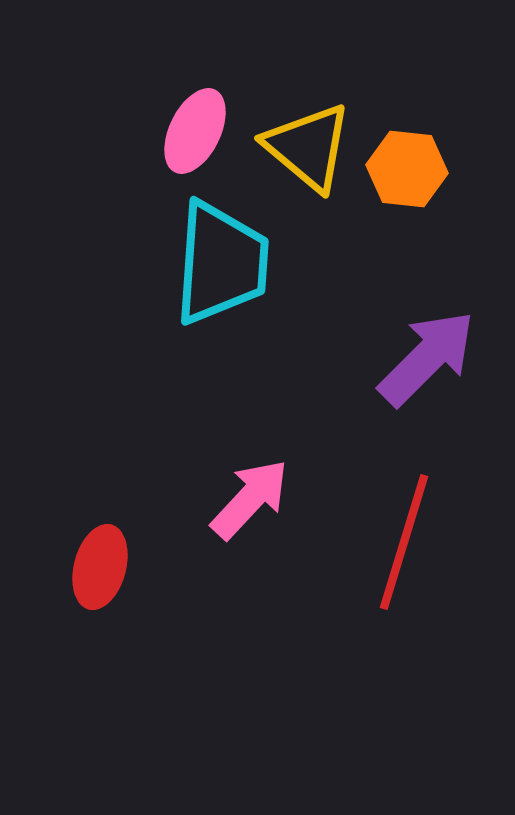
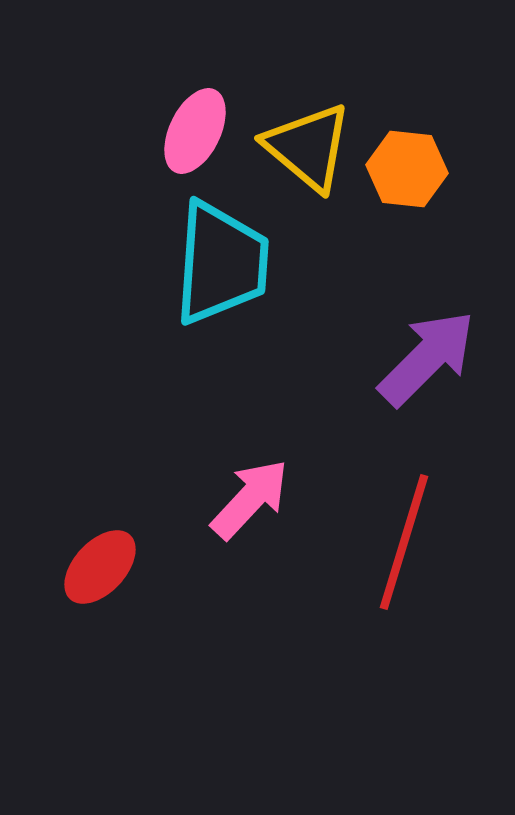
red ellipse: rotated 28 degrees clockwise
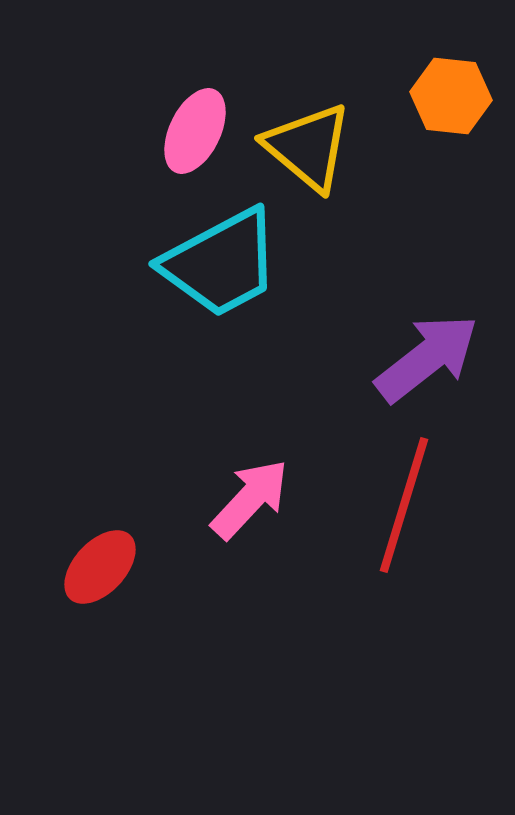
orange hexagon: moved 44 px right, 73 px up
cyan trapezoid: rotated 58 degrees clockwise
purple arrow: rotated 7 degrees clockwise
red line: moved 37 px up
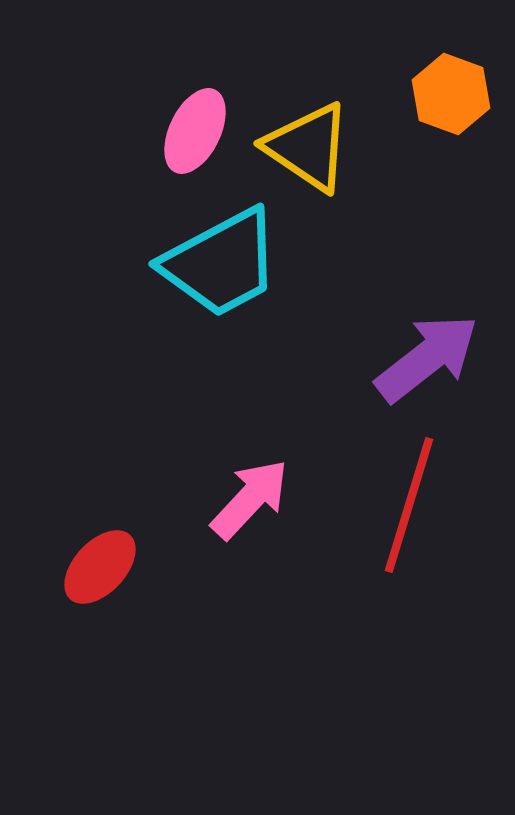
orange hexagon: moved 2 px up; rotated 14 degrees clockwise
yellow triangle: rotated 6 degrees counterclockwise
red line: moved 5 px right
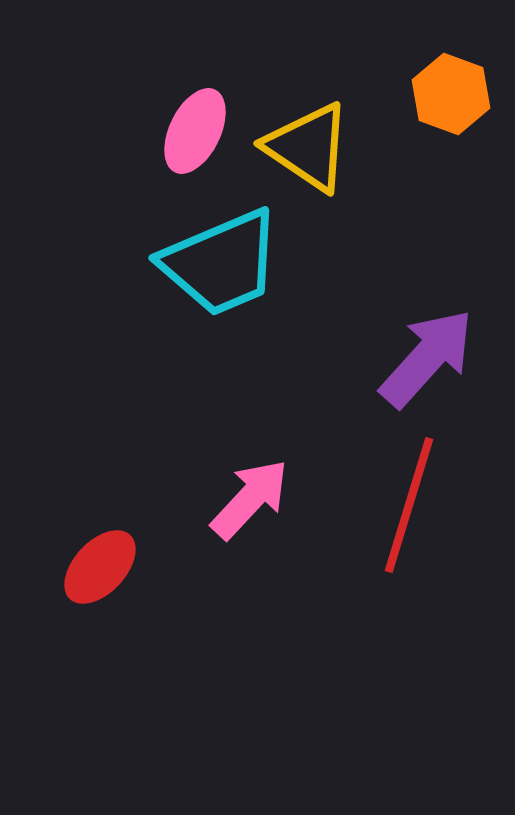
cyan trapezoid: rotated 5 degrees clockwise
purple arrow: rotated 10 degrees counterclockwise
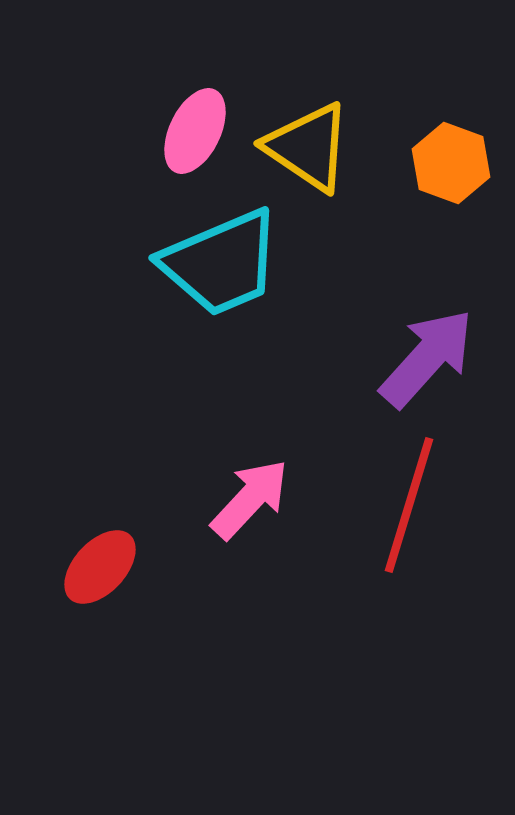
orange hexagon: moved 69 px down
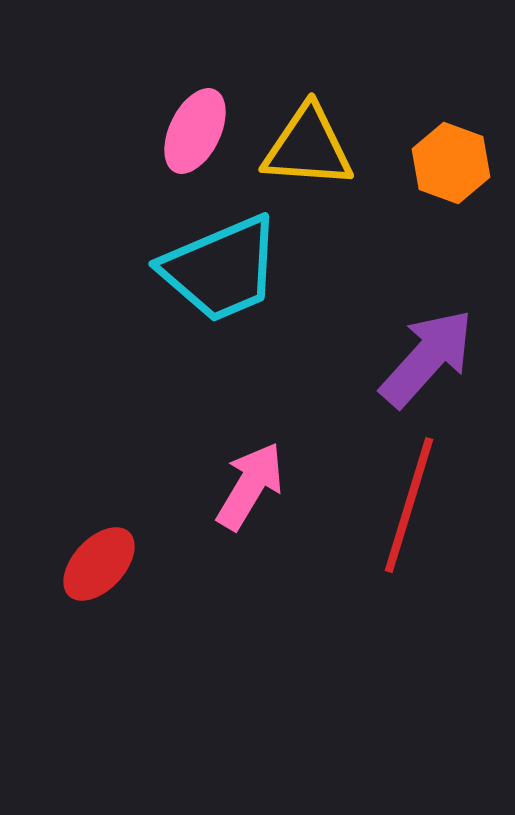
yellow triangle: rotated 30 degrees counterclockwise
cyan trapezoid: moved 6 px down
pink arrow: moved 13 px up; rotated 12 degrees counterclockwise
red ellipse: moved 1 px left, 3 px up
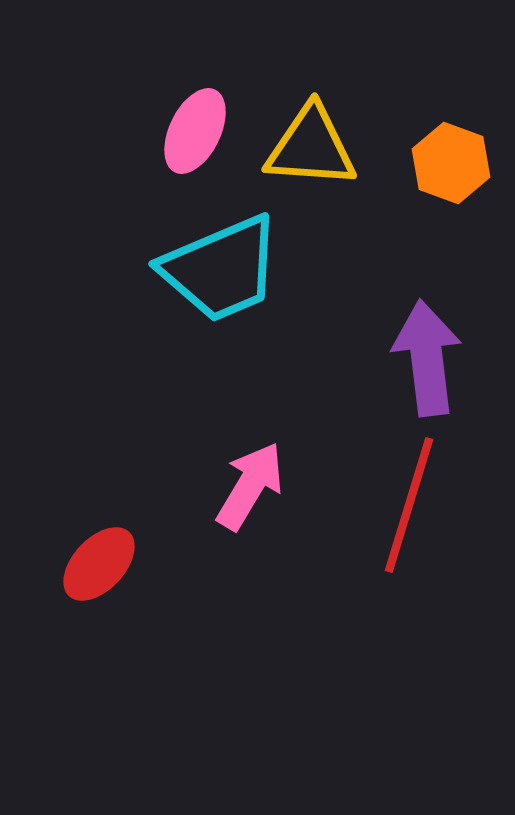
yellow triangle: moved 3 px right
purple arrow: rotated 49 degrees counterclockwise
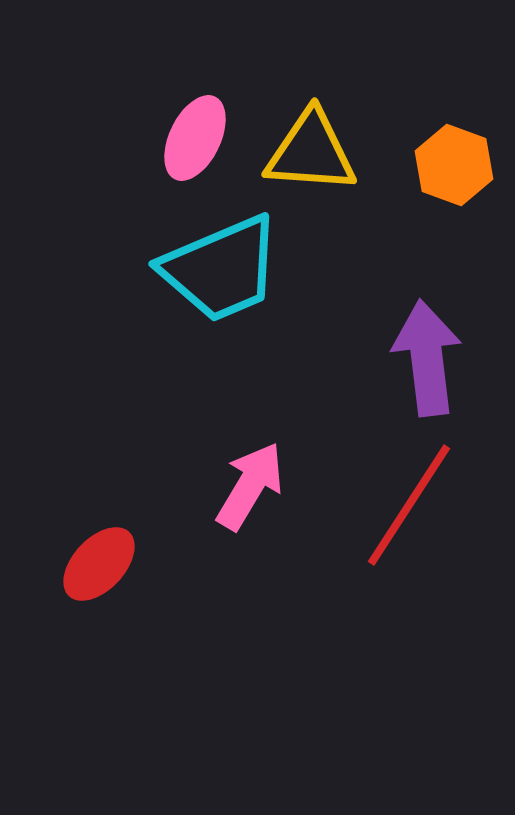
pink ellipse: moved 7 px down
yellow triangle: moved 5 px down
orange hexagon: moved 3 px right, 2 px down
red line: rotated 16 degrees clockwise
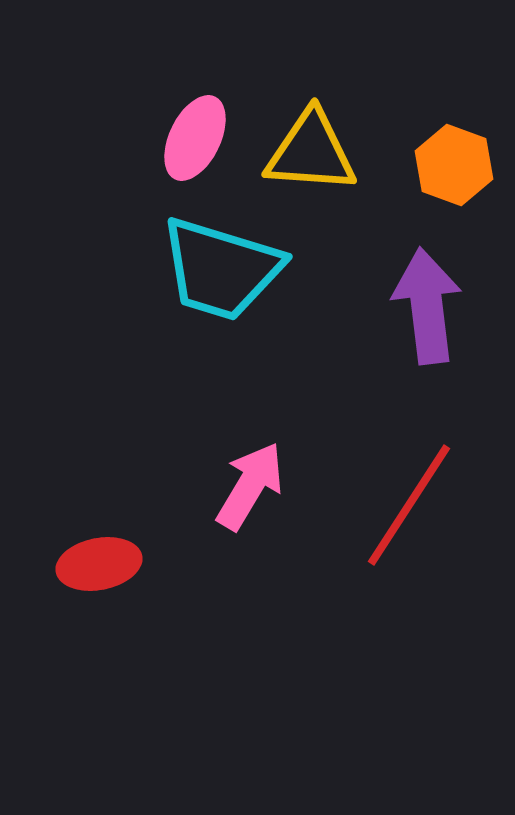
cyan trapezoid: rotated 40 degrees clockwise
purple arrow: moved 52 px up
red ellipse: rotated 36 degrees clockwise
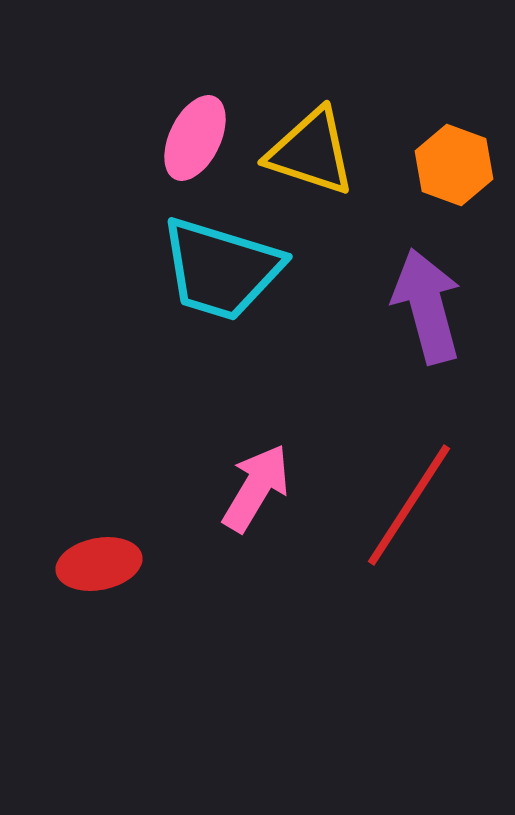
yellow triangle: rotated 14 degrees clockwise
purple arrow: rotated 8 degrees counterclockwise
pink arrow: moved 6 px right, 2 px down
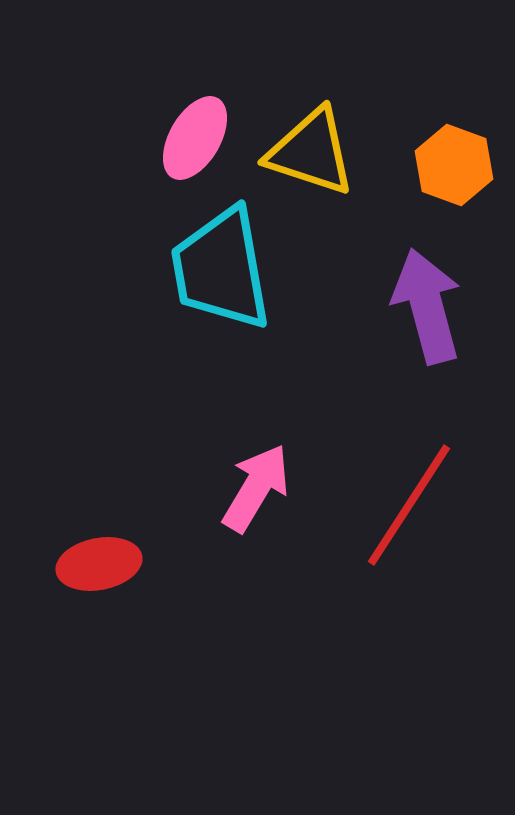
pink ellipse: rotated 4 degrees clockwise
cyan trapezoid: rotated 63 degrees clockwise
